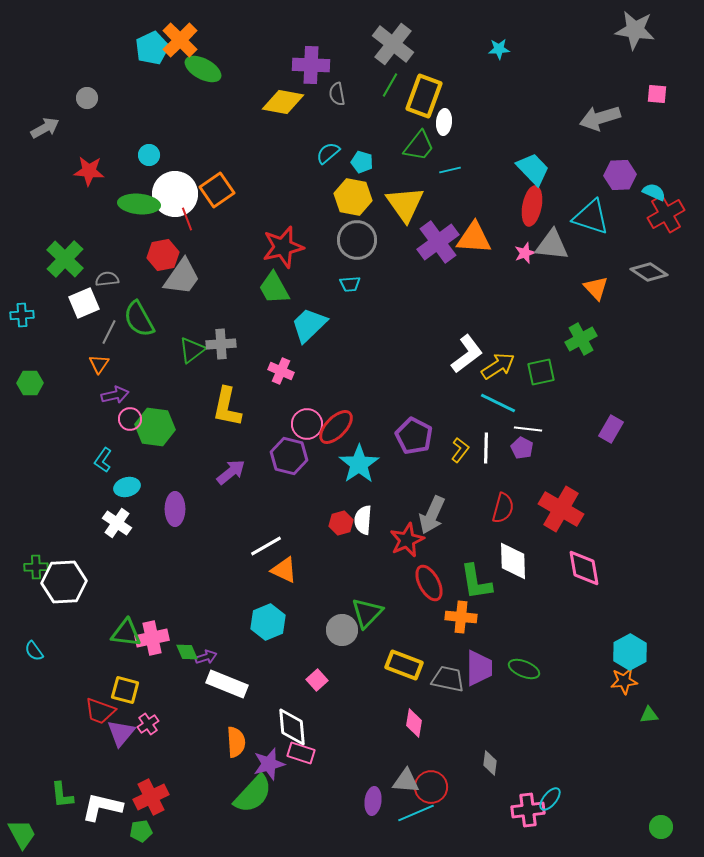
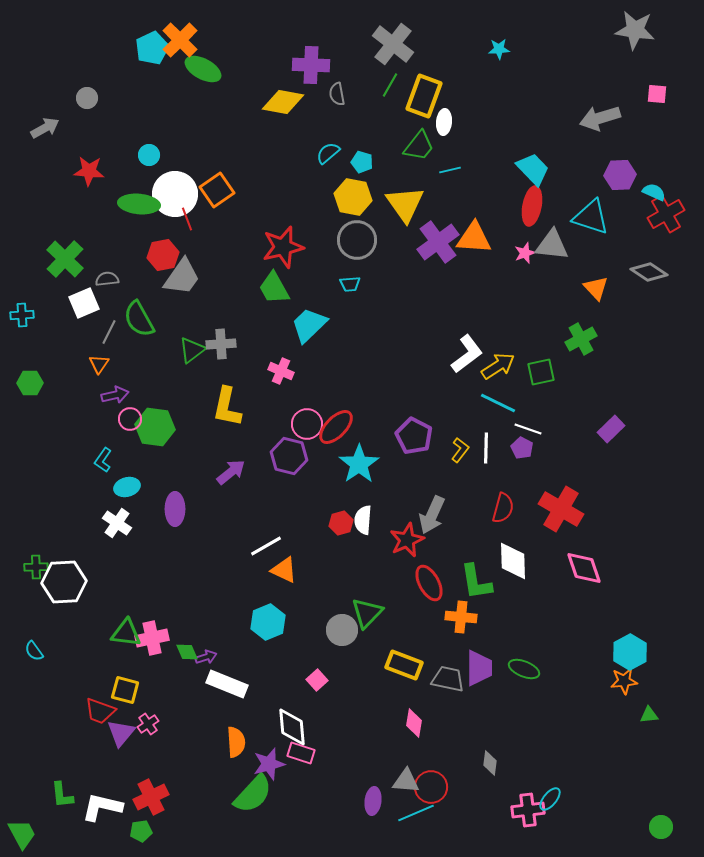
white line at (528, 429): rotated 12 degrees clockwise
purple rectangle at (611, 429): rotated 16 degrees clockwise
pink diamond at (584, 568): rotated 9 degrees counterclockwise
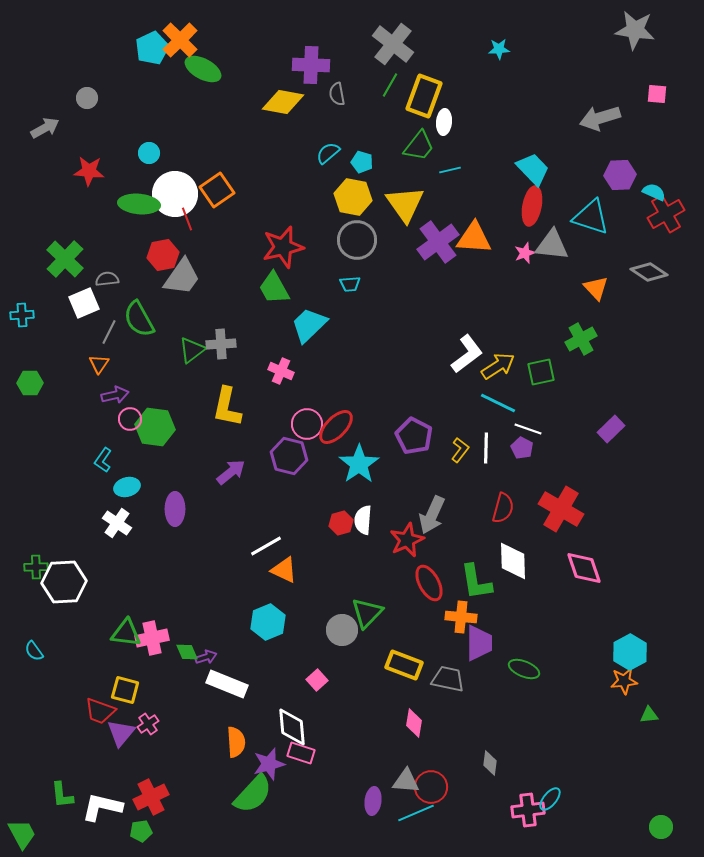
cyan circle at (149, 155): moved 2 px up
purple trapezoid at (479, 668): moved 25 px up
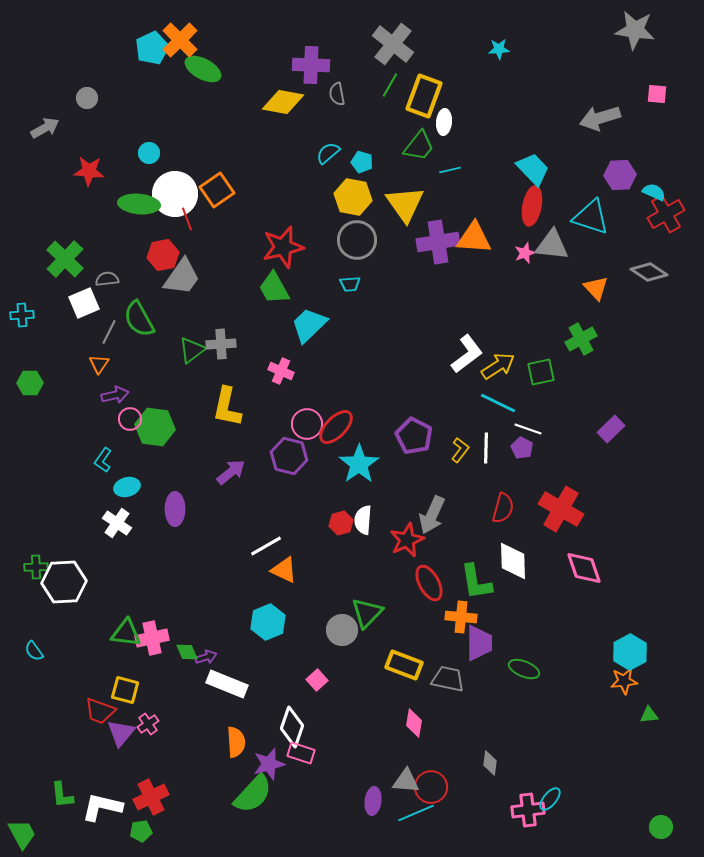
purple cross at (438, 242): rotated 27 degrees clockwise
white diamond at (292, 727): rotated 24 degrees clockwise
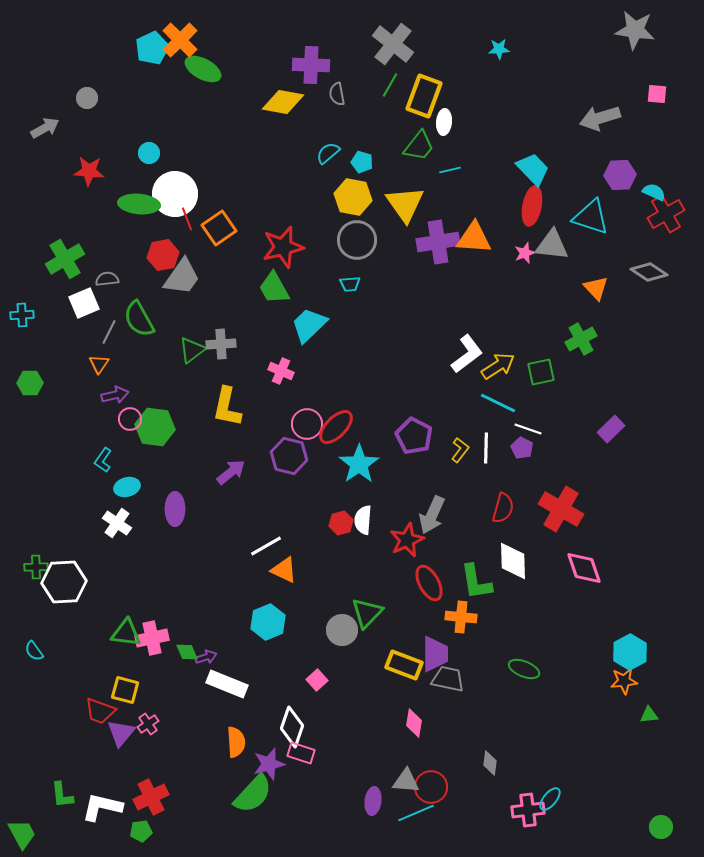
orange square at (217, 190): moved 2 px right, 38 px down
green cross at (65, 259): rotated 15 degrees clockwise
purple trapezoid at (479, 643): moved 44 px left, 11 px down
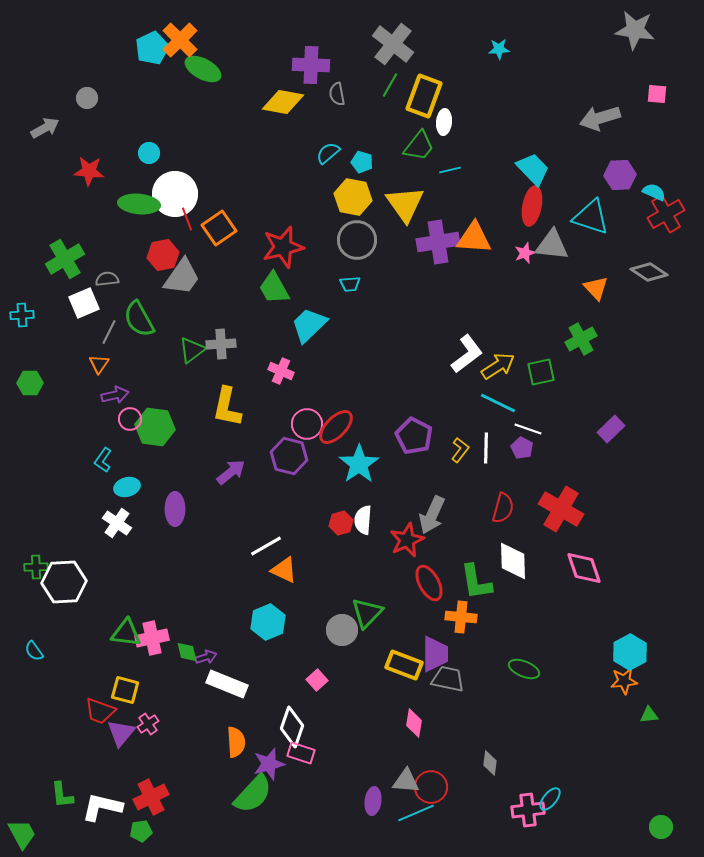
green diamond at (187, 652): rotated 10 degrees clockwise
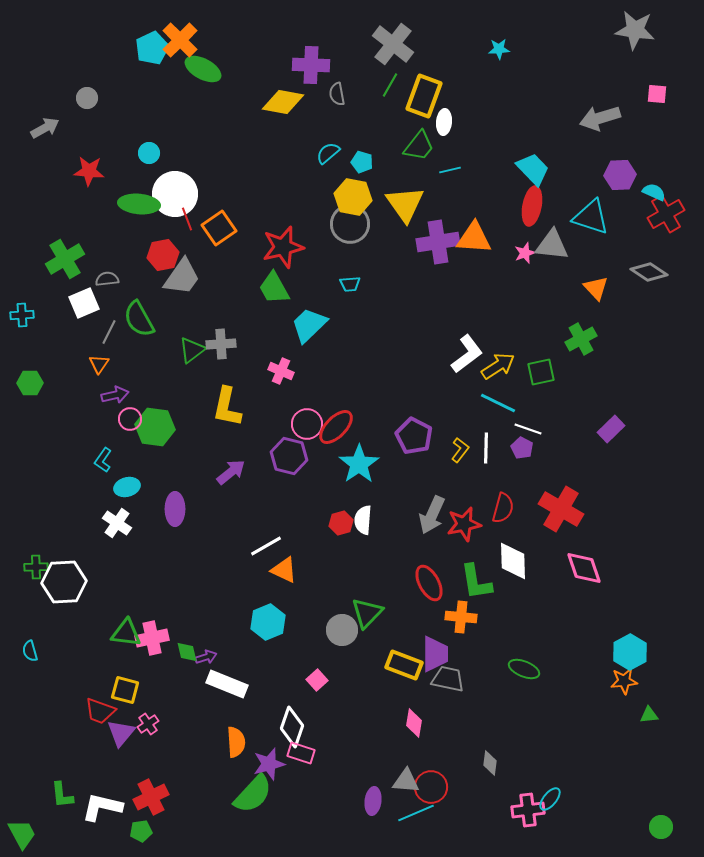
gray circle at (357, 240): moved 7 px left, 16 px up
red star at (407, 540): moved 57 px right, 16 px up; rotated 12 degrees clockwise
cyan semicircle at (34, 651): moved 4 px left; rotated 20 degrees clockwise
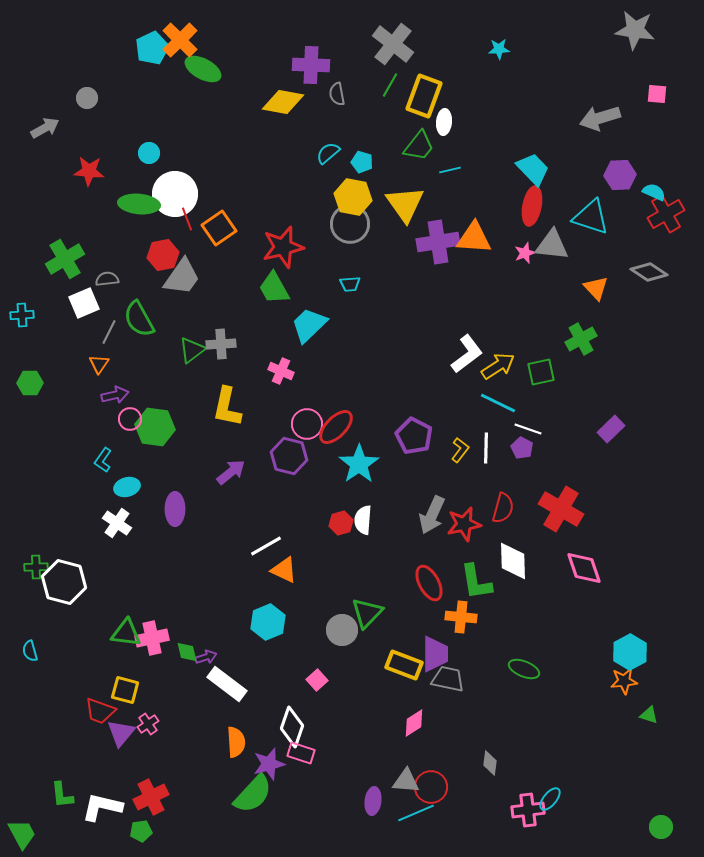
white hexagon at (64, 582): rotated 18 degrees clockwise
white rectangle at (227, 684): rotated 15 degrees clockwise
green triangle at (649, 715): rotated 24 degrees clockwise
pink diamond at (414, 723): rotated 48 degrees clockwise
